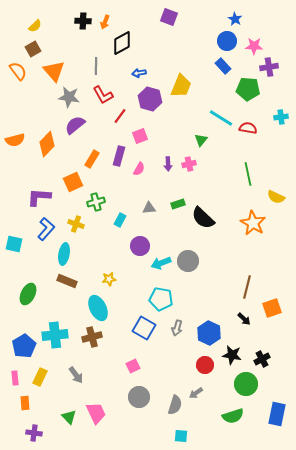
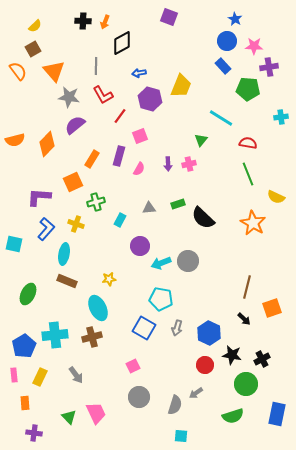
red semicircle at (248, 128): moved 15 px down
green line at (248, 174): rotated 10 degrees counterclockwise
pink rectangle at (15, 378): moved 1 px left, 3 px up
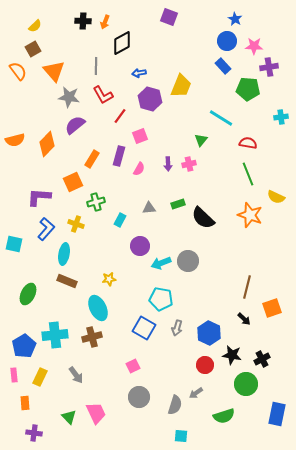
orange star at (253, 223): moved 3 px left, 8 px up; rotated 10 degrees counterclockwise
green semicircle at (233, 416): moved 9 px left
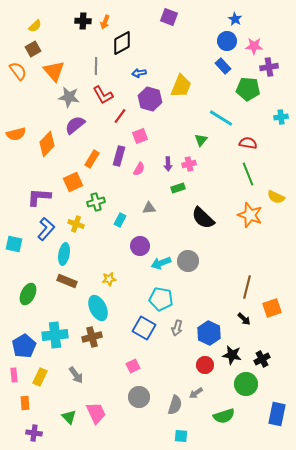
orange semicircle at (15, 140): moved 1 px right, 6 px up
green rectangle at (178, 204): moved 16 px up
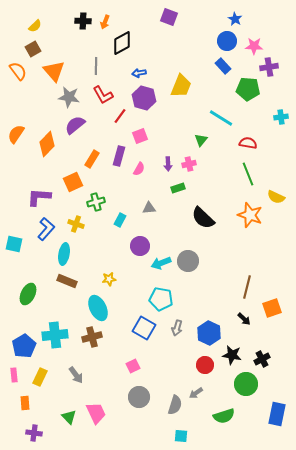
purple hexagon at (150, 99): moved 6 px left, 1 px up
orange semicircle at (16, 134): rotated 138 degrees clockwise
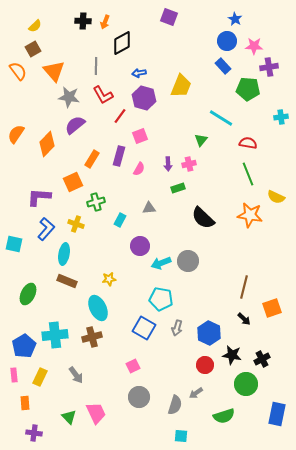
orange star at (250, 215): rotated 10 degrees counterclockwise
brown line at (247, 287): moved 3 px left
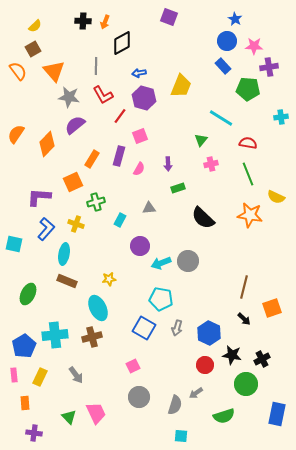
pink cross at (189, 164): moved 22 px right
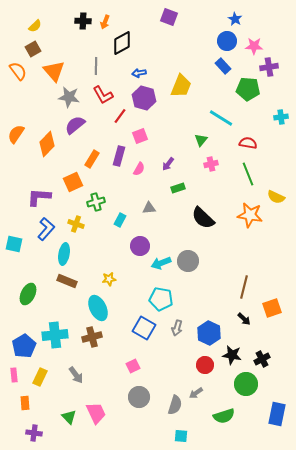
purple arrow at (168, 164): rotated 40 degrees clockwise
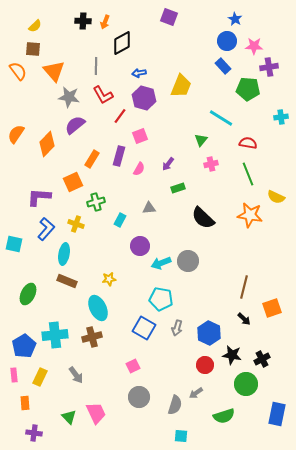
brown square at (33, 49): rotated 35 degrees clockwise
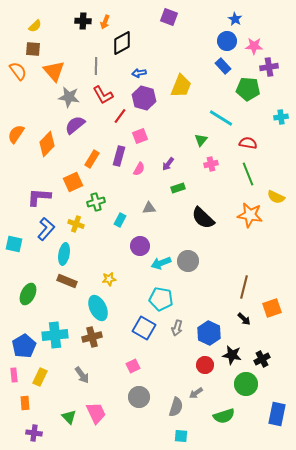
gray arrow at (76, 375): moved 6 px right
gray semicircle at (175, 405): moved 1 px right, 2 px down
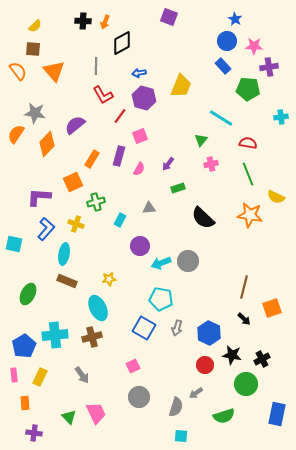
gray star at (69, 97): moved 34 px left, 16 px down
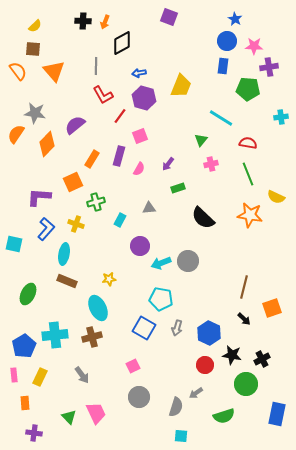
blue rectangle at (223, 66): rotated 49 degrees clockwise
